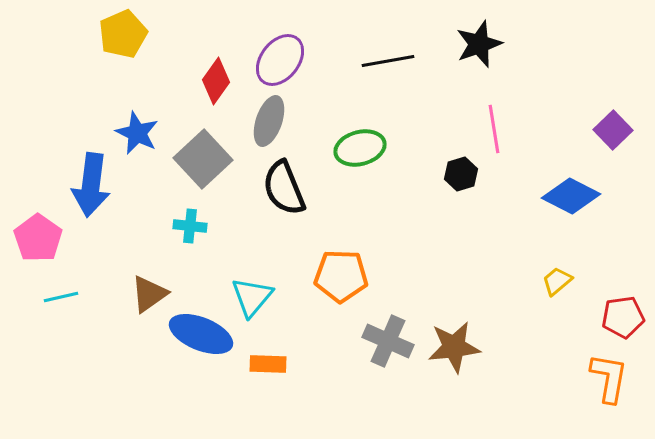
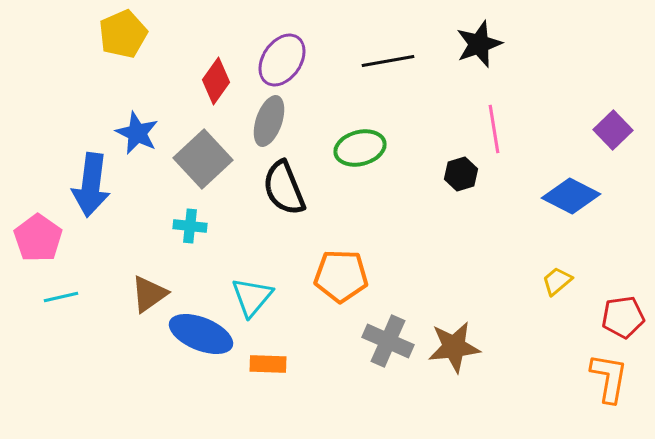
purple ellipse: moved 2 px right; rotated 4 degrees counterclockwise
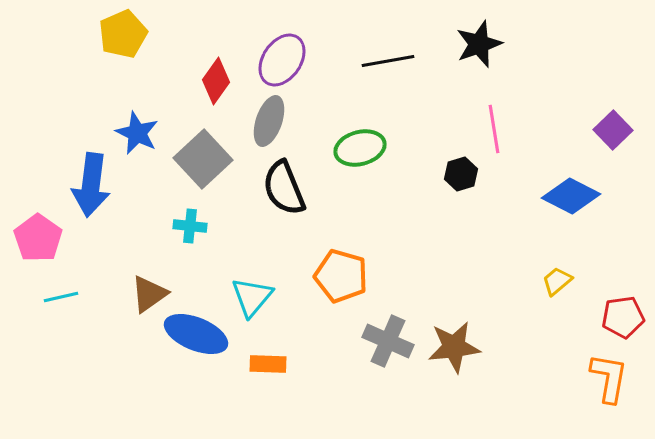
orange pentagon: rotated 14 degrees clockwise
blue ellipse: moved 5 px left
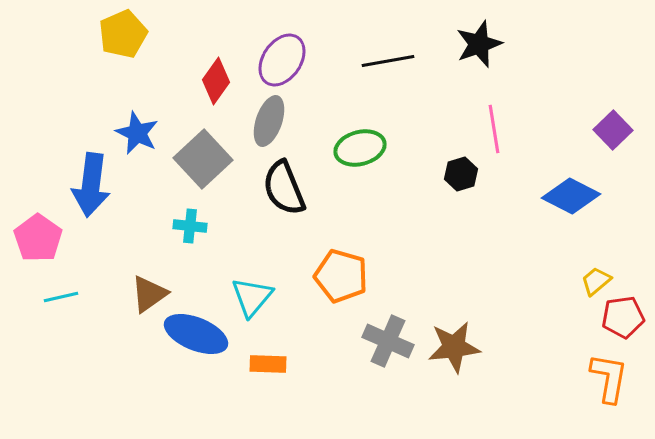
yellow trapezoid: moved 39 px right
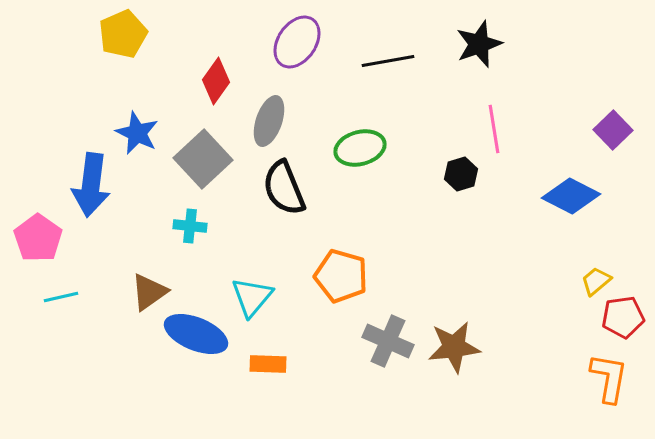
purple ellipse: moved 15 px right, 18 px up
brown triangle: moved 2 px up
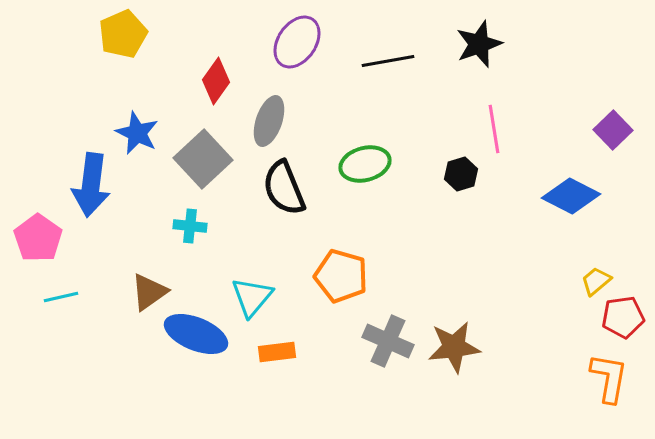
green ellipse: moved 5 px right, 16 px down
orange rectangle: moved 9 px right, 12 px up; rotated 9 degrees counterclockwise
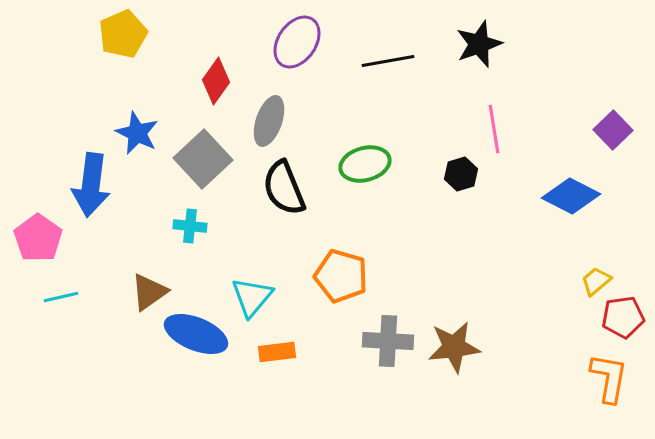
gray cross: rotated 21 degrees counterclockwise
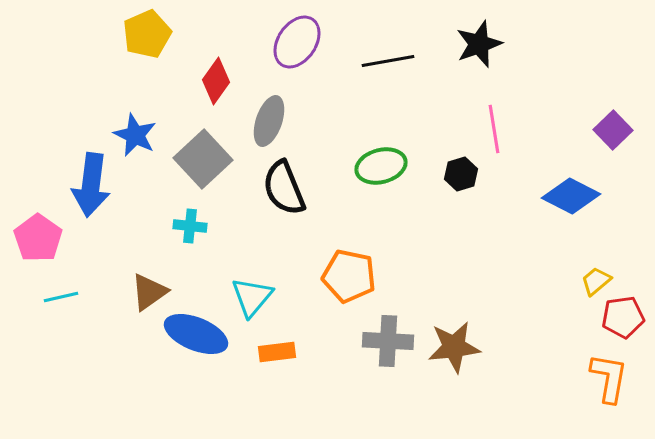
yellow pentagon: moved 24 px right
blue star: moved 2 px left, 2 px down
green ellipse: moved 16 px right, 2 px down
orange pentagon: moved 8 px right; rotated 4 degrees counterclockwise
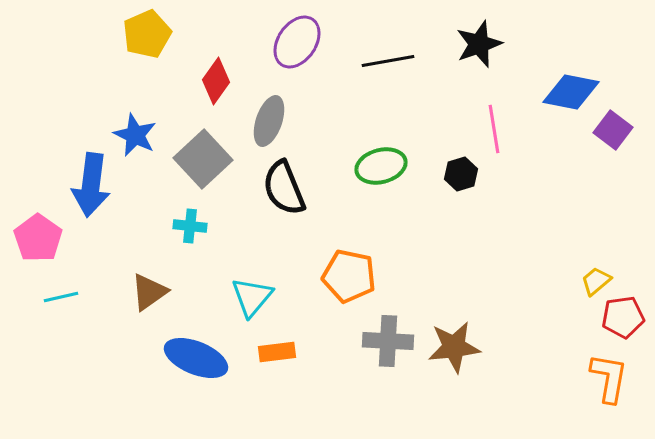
purple square: rotated 9 degrees counterclockwise
blue diamond: moved 104 px up; rotated 16 degrees counterclockwise
blue ellipse: moved 24 px down
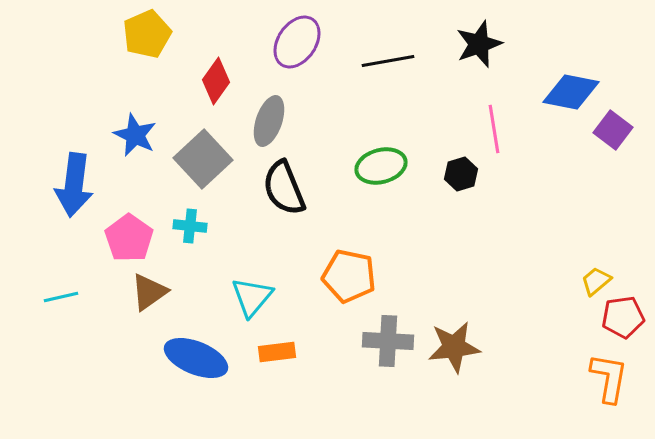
blue arrow: moved 17 px left
pink pentagon: moved 91 px right
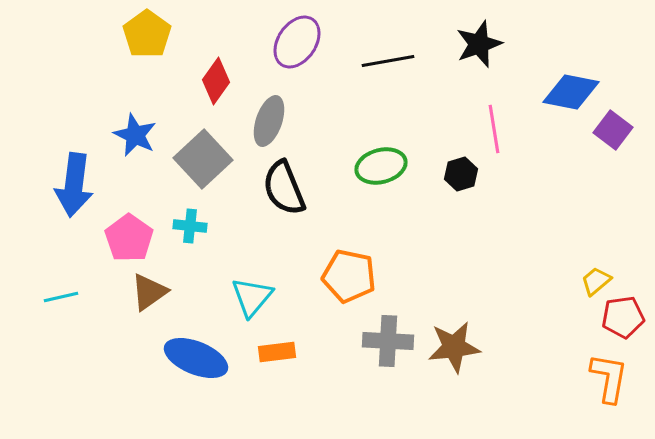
yellow pentagon: rotated 12 degrees counterclockwise
